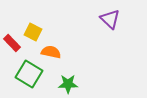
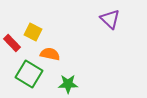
orange semicircle: moved 1 px left, 2 px down
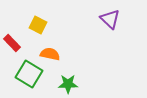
yellow square: moved 5 px right, 7 px up
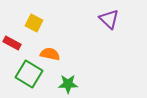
purple triangle: moved 1 px left
yellow square: moved 4 px left, 2 px up
red rectangle: rotated 18 degrees counterclockwise
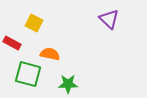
green square: moved 1 px left; rotated 16 degrees counterclockwise
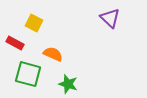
purple triangle: moved 1 px right, 1 px up
red rectangle: moved 3 px right
orange semicircle: moved 3 px right; rotated 12 degrees clockwise
green star: rotated 18 degrees clockwise
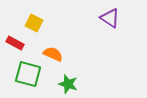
purple triangle: rotated 10 degrees counterclockwise
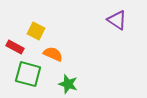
purple triangle: moved 7 px right, 2 px down
yellow square: moved 2 px right, 8 px down
red rectangle: moved 4 px down
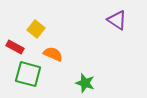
yellow square: moved 2 px up; rotated 12 degrees clockwise
green star: moved 17 px right, 1 px up
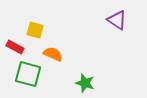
yellow square: moved 1 px left, 1 px down; rotated 24 degrees counterclockwise
